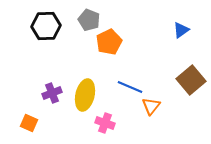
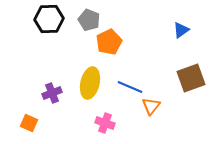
black hexagon: moved 3 px right, 7 px up
brown square: moved 2 px up; rotated 20 degrees clockwise
yellow ellipse: moved 5 px right, 12 px up
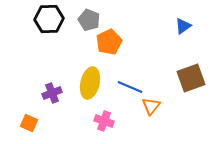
blue triangle: moved 2 px right, 4 px up
pink cross: moved 1 px left, 2 px up
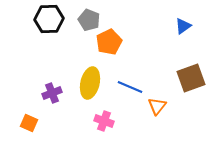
orange triangle: moved 6 px right
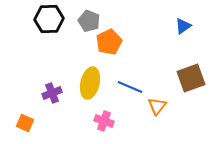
gray pentagon: moved 1 px down
orange square: moved 4 px left
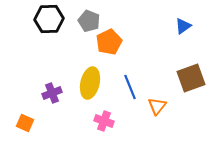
blue line: rotated 45 degrees clockwise
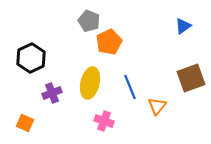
black hexagon: moved 18 px left, 39 px down; rotated 24 degrees counterclockwise
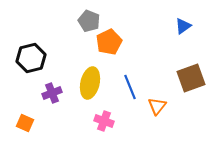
black hexagon: rotated 12 degrees clockwise
